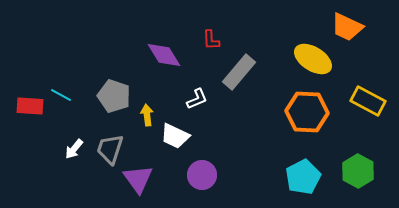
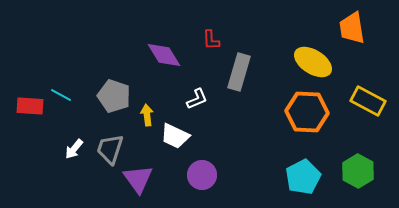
orange trapezoid: moved 5 px right, 1 px down; rotated 56 degrees clockwise
yellow ellipse: moved 3 px down
gray rectangle: rotated 24 degrees counterclockwise
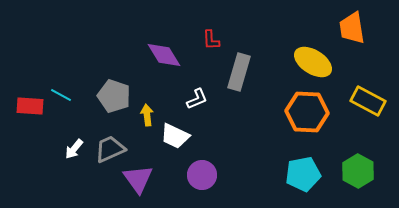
gray trapezoid: rotated 48 degrees clockwise
cyan pentagon: moved 3 px up; rotated 16 degrees clockwise
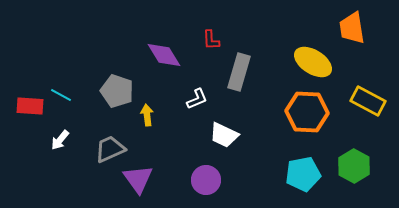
gray pentagon: moved 3 px right, 5 px up
white trapezoid: moved 49 px right, 1 px up
white arrow: moved 14 px left, 9 px up
green hexagon: moved 4 px left, 5 px up
purple circle: moved 4 px right, 5 px down
